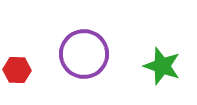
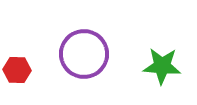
green star: rotated 15 degrees counterclockwise
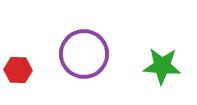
red hexagon: moved 1 px right
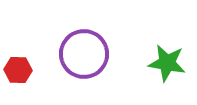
green star: moved 5 px right, 3 px up; rotated 6 degrees clockwise
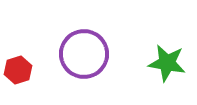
red hexagon: rotated 20 degrees counterclockwise
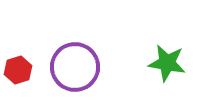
purple circle: moved 9 px left, 13 px down
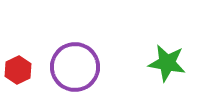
red hexagon: rotated 8 degrees counterclockwise
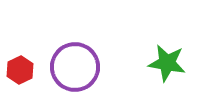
red hexagon: moved 2 px right
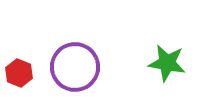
red hexagon: moved 1 px left, 3 px down; rotated 12 degrees counterclockwise
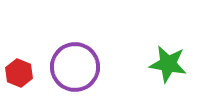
green star: moved 1 px right, 1 px down
